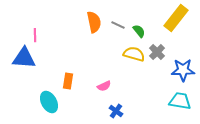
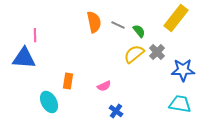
yellow semicircle: rotated 55 degrees counterclockwise
cyan trapezoid: moved 3 px down
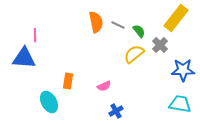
orange semicircle: moved 2 px right
gray cross: moved 3 px right, 7 px up
blue cross: rotated 24 degrees clockwise
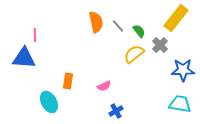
gray line: moved 1 px down; rotated 24 degrees clockwise
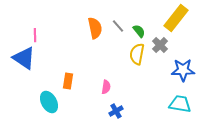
orange semicircle: moved 1 px left, 6 px down
yellow semicircle: moved 3 px right; rotated 40 degrees counterclockwise
blue triangle: rotated 30 degrees clockwise
pink semicircle: moved 2 px right, 1 px down; rotated 56 degrees counterclockwise
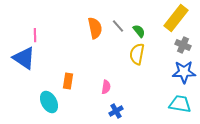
gray cross: moved 23 px right; rotated 21 degrees counterclockwise
blue star: moved 1 px right, 2 px down
